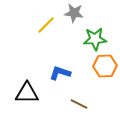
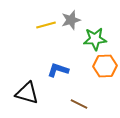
gray star: moved 3 px left, 7 px down; rotated 24 degrees counterclockwise
yellow line: rotated 30 degrees clockwise
blue L-shape: moved 2 px left, 3 px up
black triangle: rotated 15 degrees clockwise
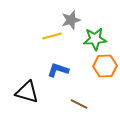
yellow line: moved 6 px right, 11 px down
black triangle: moved 1 px up
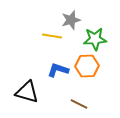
yellow line: rotated 24 degrees clockwise
orange hexagon: moved 18 px left
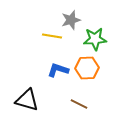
orange hexagon: moved 2 px down
black triangle: moved 8 px down
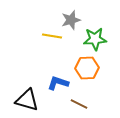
blue L-shape: moved 13 px down
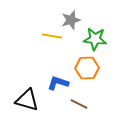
green star: rotated 10 degrees clockwise
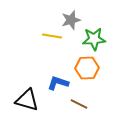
green star: moved 1 px left; rotated 10 degrees counterclockwise
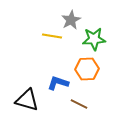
gray star: rotated 12 degrees counterclockwise
orange hexagon: moved 1 px down
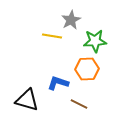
green star: moved 1 px right, 2 px down
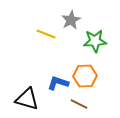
yellow line: moved 6 px left, 2 px up; rotated 12 degrees clockwise
orange hexagon: moved 2 px left, 7 px down
black triangle: moved 1 px up
